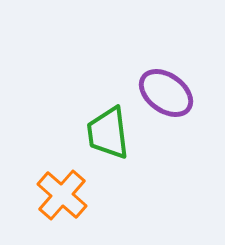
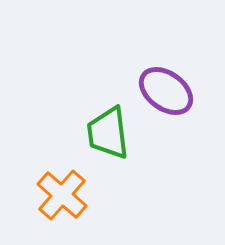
purple ellipse: moved 2 px up
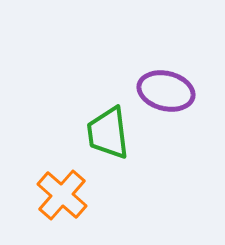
purple ellipse: rotated 22 degrees counterclockwise
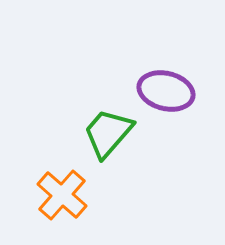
green trapezoid: rotated 48 degrees clockwise
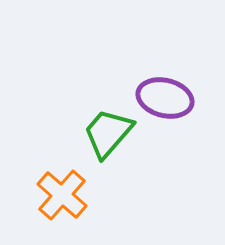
purple ellipse: moved 1 px left, 7 px down
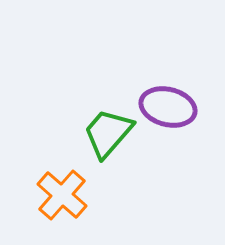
purple ellipse: moved 3 px right, 9 px down
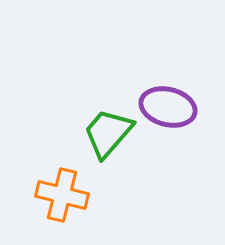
orange cross: rotated 27 degrees counterclockwise
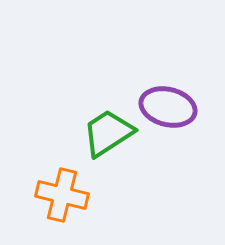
green trapezoid: rotated 16 degrees clockwise
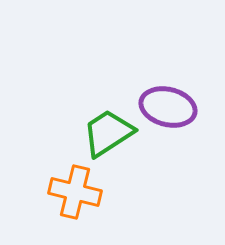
orange cross: moved 13 px right, 3 px up
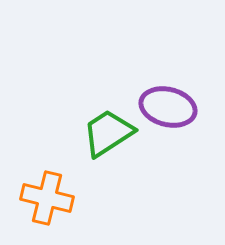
orange cross: moved 28 px left, 6 px down
